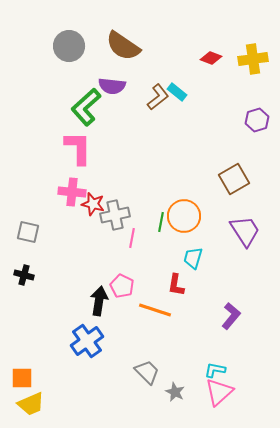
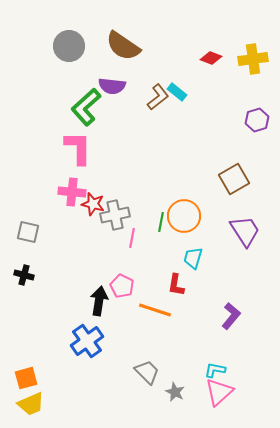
orange square: moved 4 px right; rotated 15 degrees counterclockwise
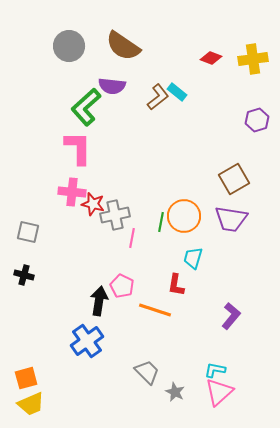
purple trapezoid: moved 14 px left, 12 px up; rotated 132 degrees clockwise
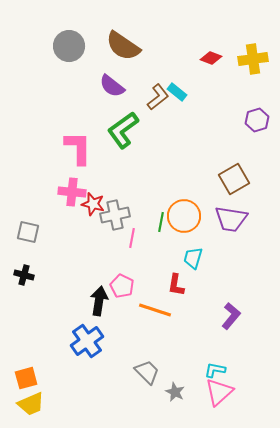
purple semicircle: rotated 32 degrees clockwise
green L-shape: moved 37 px right, 23 px down; rotated 6 degrees clockwise
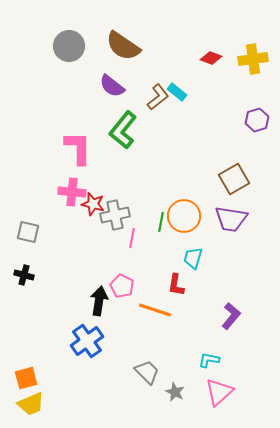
green L-shape: rotated 15 degrees counterclockwise
cyan L-shape: moved 6 px left, 10 px up
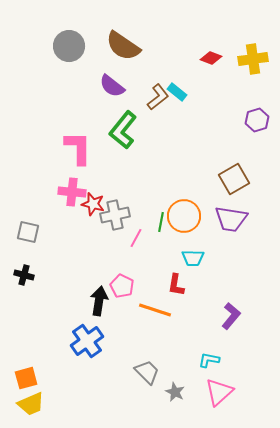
pink line: moved 4 px right; rotated 18 degrees clockwise
cyan trapezoid: rotated 105 degrees counterclockwise
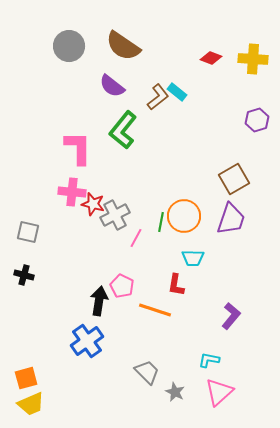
yellow cross: rotated 12 degrees clockwise
gray cross: rotated 16 degrees counterclockwise
purple trapezoid: rotated 80 degrees counterclockwise
